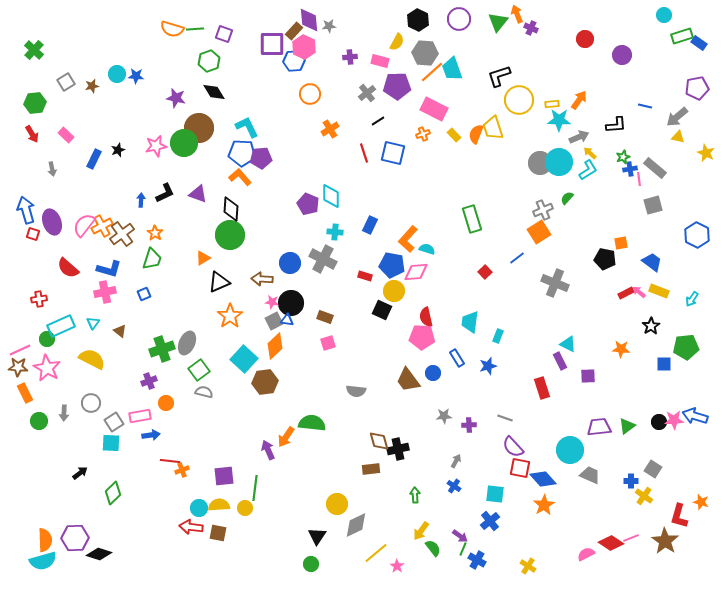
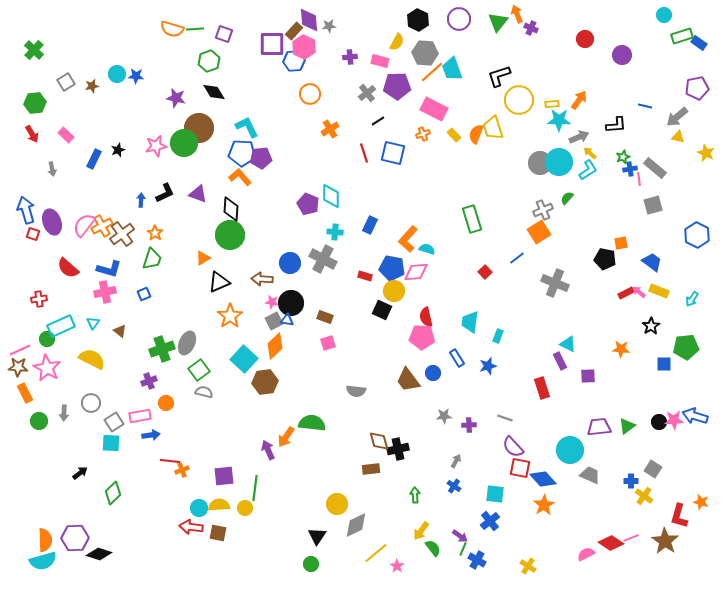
blue pentagon at (392, 265): moved 3 px down
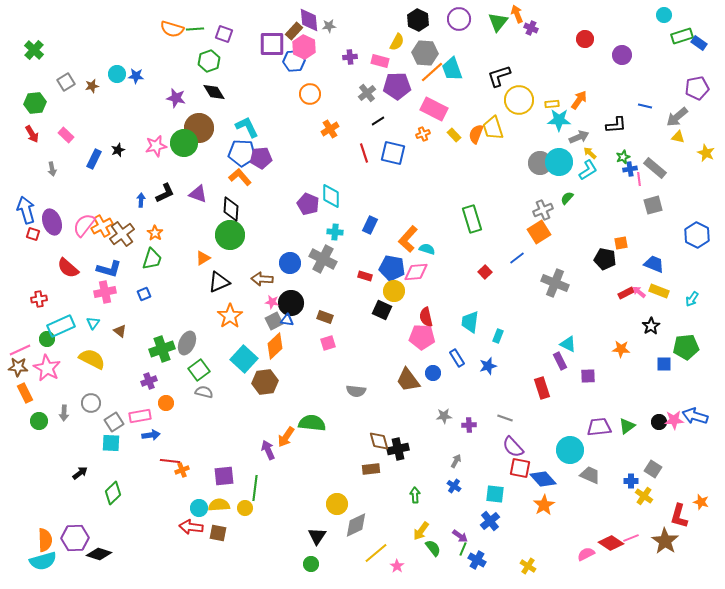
blue trapezoid at (652, 262): moved 2 px right, 2 px down; rotated 15 degrees counterclockwise
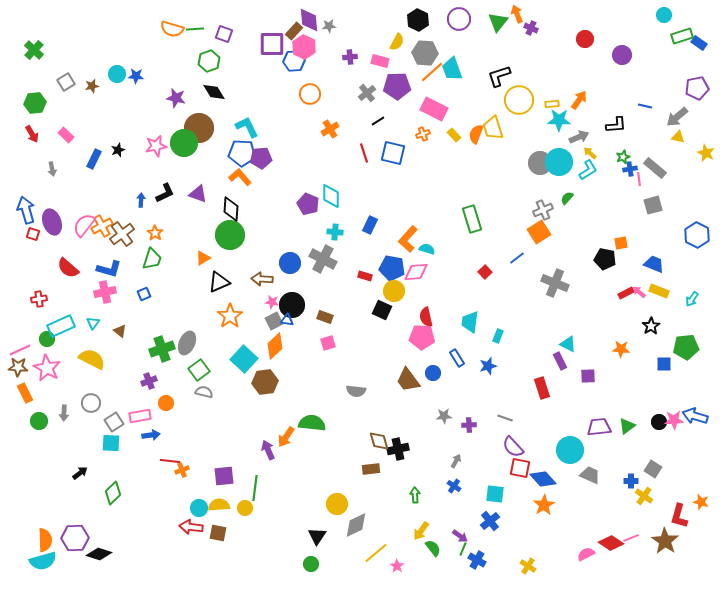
black circle at (291, 303): moved 1 px right, 2 px down
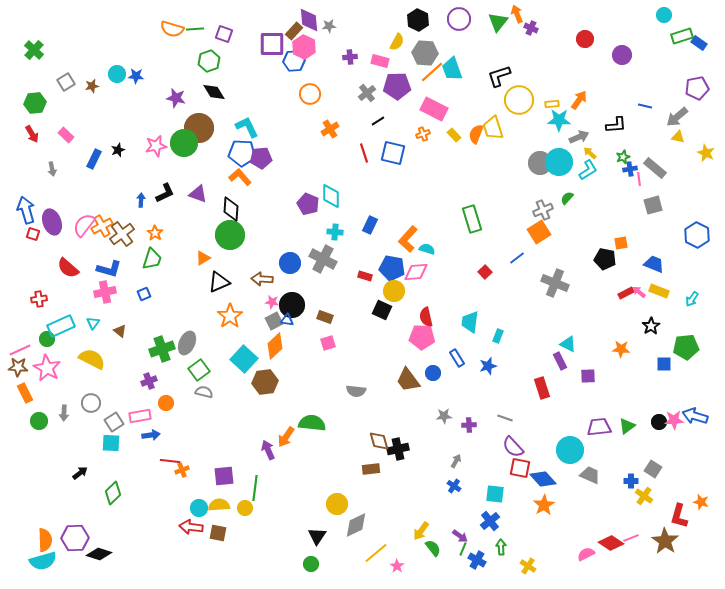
green arrow at (415, 495): moved 86 px right, 52 px down
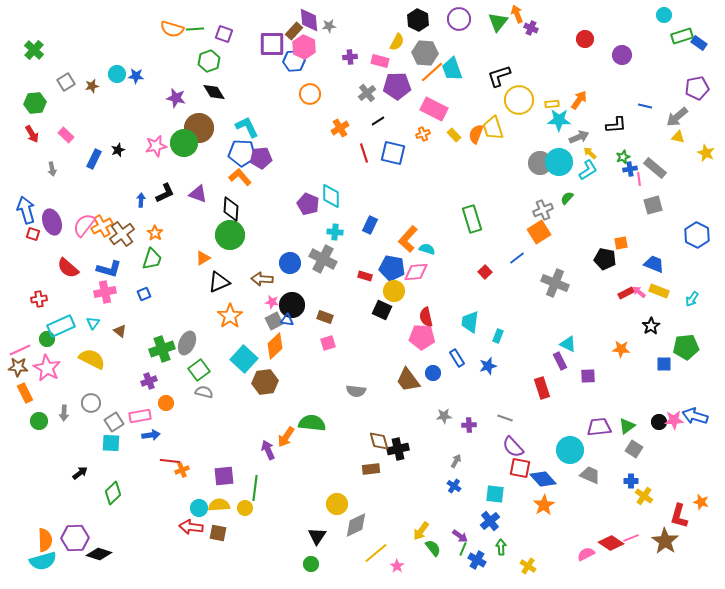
orange cross at (330, 129): moved 10 px right, 1 px up
gray square at (653, 469): moved 19 px left, 20 px up
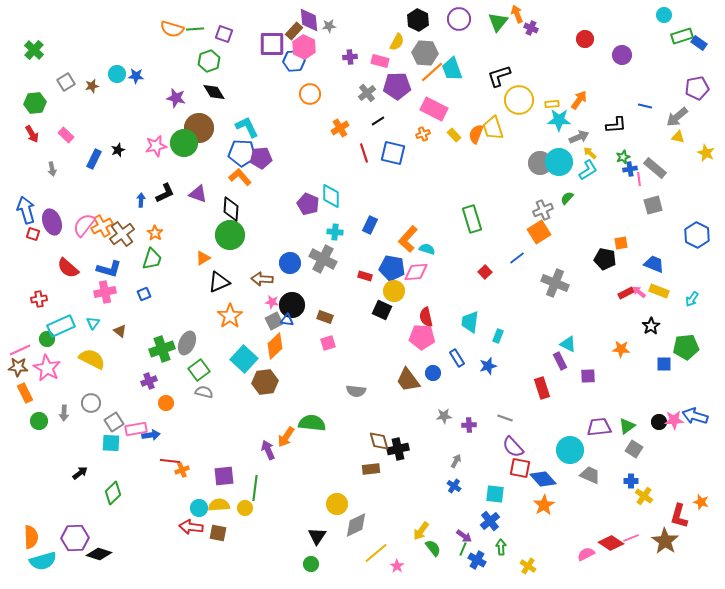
pink rectangle at (140, 416): moved 4 px left, 13 px down
purple arrow at (460, 536): moved 4 px right
orange semicircle at (45, 540): moved 14 px left, 3 px up
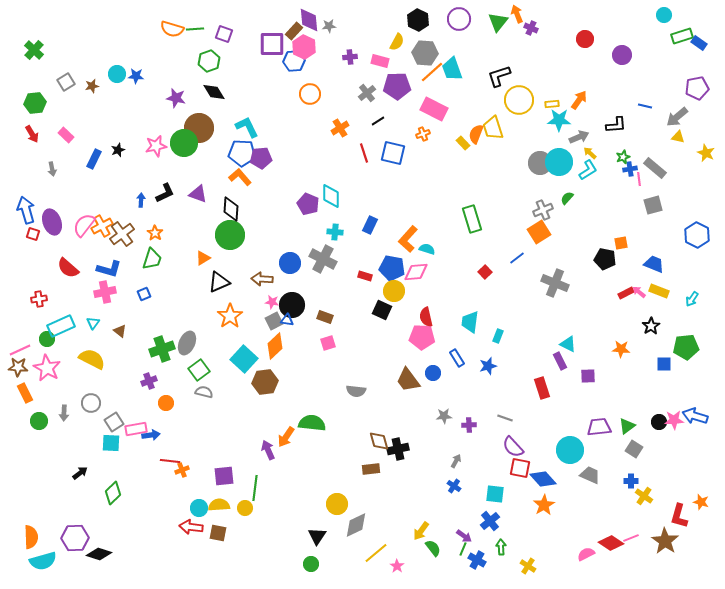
yellow rectangle at (454, 135): moved 9 px right, 8 px down
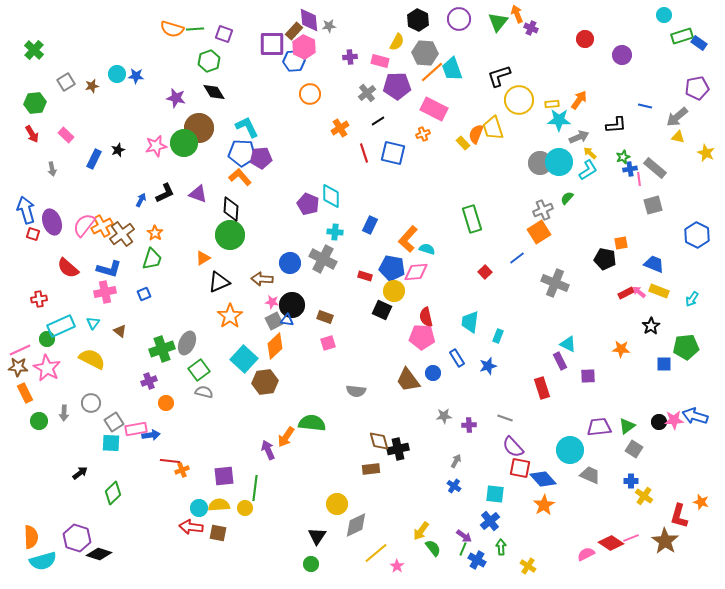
blue arrow at (141, 200): rotated 24 degrees clockwise
purple hexagon at (75, 538): moved 2 px right; rotated 20 degrees clockwise
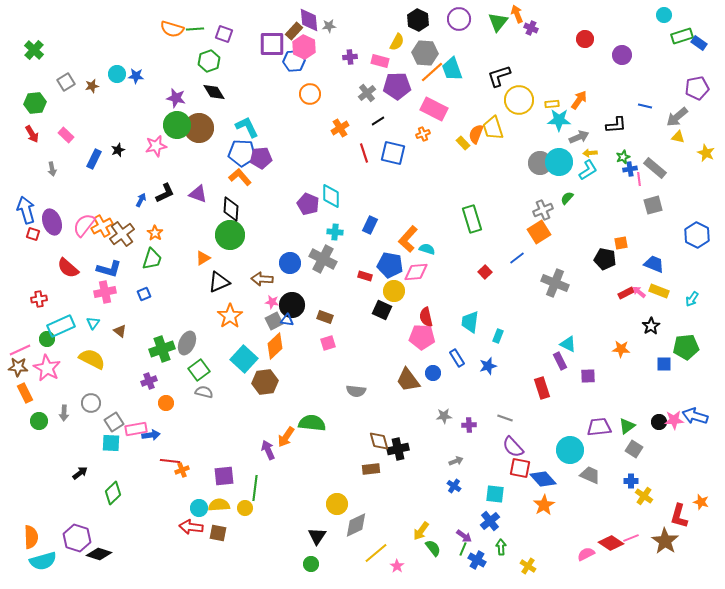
green circle at (184, 143): moved 7 px left, 18 px up
yellow arrow at (590, 153): rotated 48 degrees counterclockwise
blue pentagon at (392, 268): moved 2 px left, 3 px up
gray arrow at (456, 461): rotated 40 degrees clockwise
